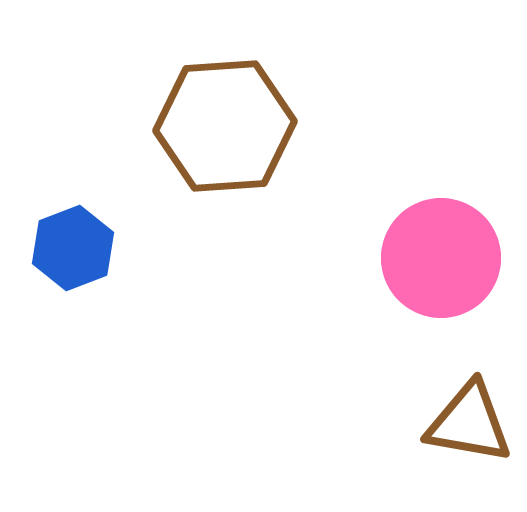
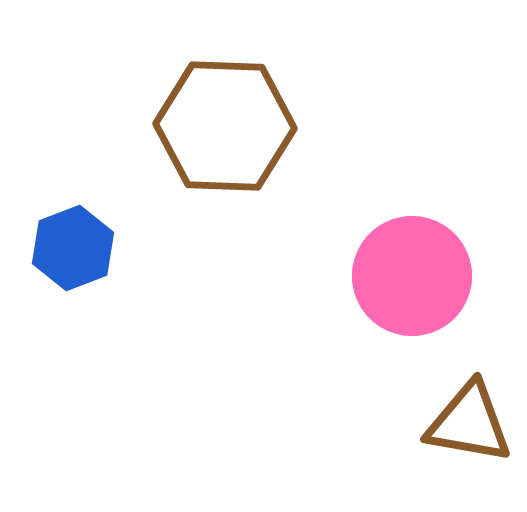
brown hexagon: rotated 6 degrees clockwise
pink circle: moved 29 px left, 18 px down
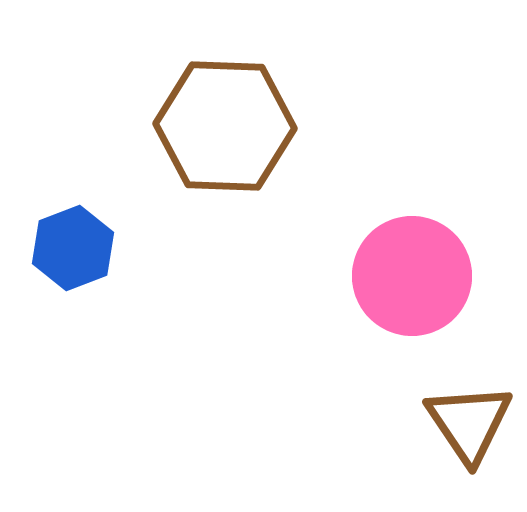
brown triangle: rotated 46 degrees clockwise
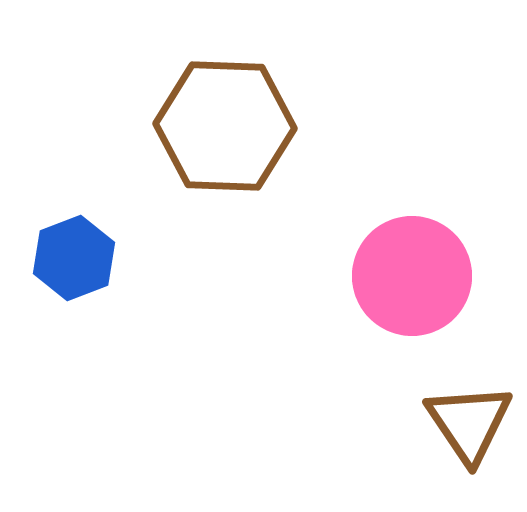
blue hexagon: moved 1 px right, 10 px down
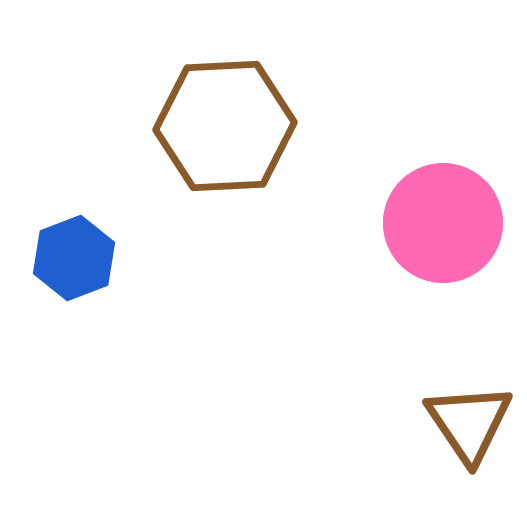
brown hexagon: rotated 5 degrees counterclockwise
pink circle: moved 31 px right, 53 px up
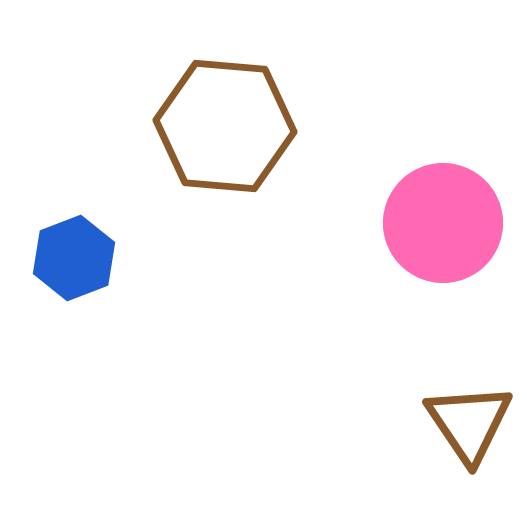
brown hexagon: rotated 8 degrees clockwise
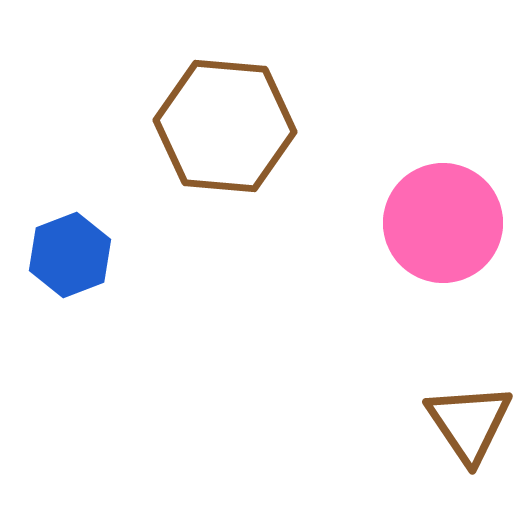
blue hexagon: moved 4 px left, 3 px up
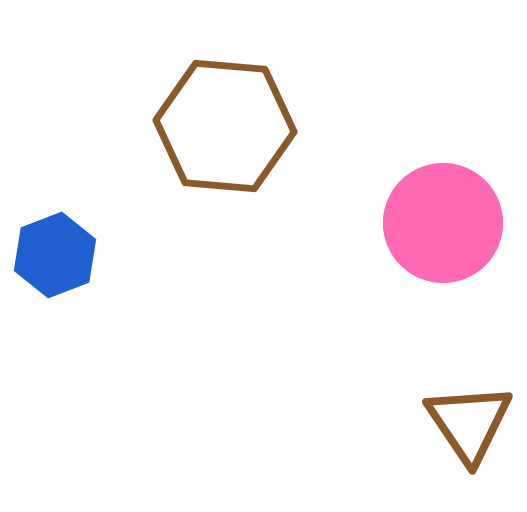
blue hexagon: moved 15 px left
